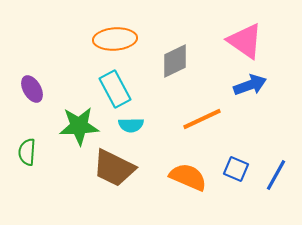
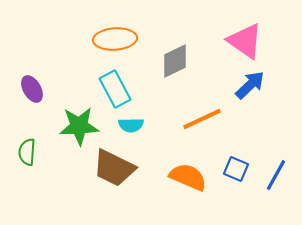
blue arrow: rotated 24 degrees counterclockwise
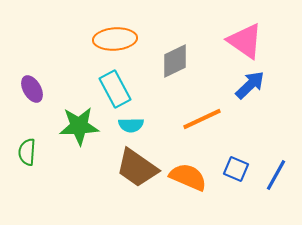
brown trapezoid: moved 23 px right; rotated 9 degrees clockwise
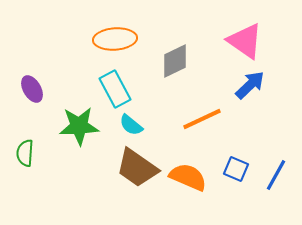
cyan semicircle: rotated 40 degrees clockwise
green semicircle: moved 2 px left, 1 px down
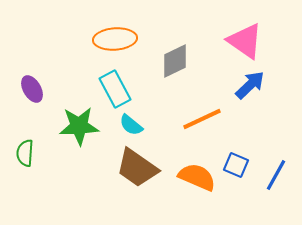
blue square: moved 4 px up
orange semicircle: moved 9 px right
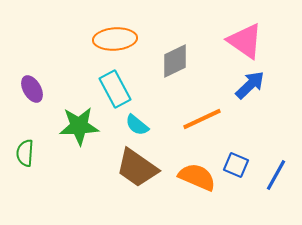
cyan semicircle: moved 6 px right
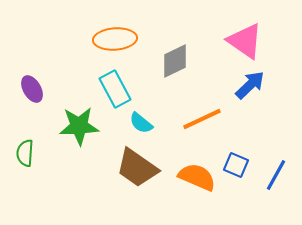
cyan semicircle: moved 4 px right, 2 px up
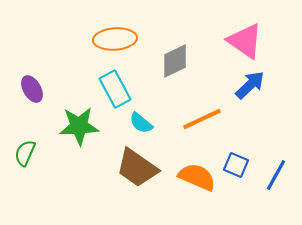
green semicircle: rotated 20 degrees clockwise
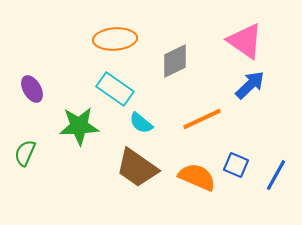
cyan rectangle: rotated 27 degrees counterclockwise
